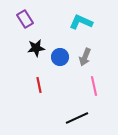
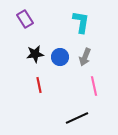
cyan L-shape: rotated 75 degrees clockwise
black star: moved 1 px left, 6 px down
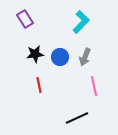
cyan L-shape: rotated 35 degrees clockwise
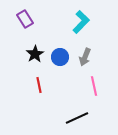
black star: rotated 24 degrees counterclockwise
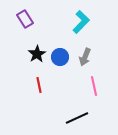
black star: moved 2 px right
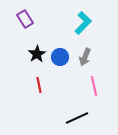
cyan L-shape: moved 2 px right, 1 px down
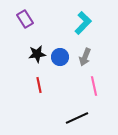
black star: rotated 24 degrees clockwise
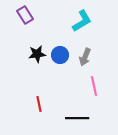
purple rectangle: moved 4 px up
cyan L-shape: moved 1 px left, 2 px up; rotated 15 degrees clockwise
blue circle: moved 2 px up
red line: moved 19 px down
black line: rotated 25 degrees clockwise
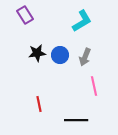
black star: moved 1 px up
black line: moved 1 px left, 2 px down
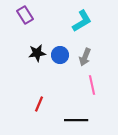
pink line: moved 2 px left, 1 px up
red line: rotated 35 degrees clockwise
